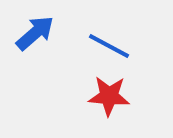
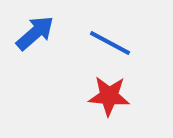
blue line: moved 1 px right, 3 px up
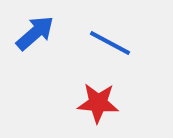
red star: moved 11 px left, 7 px down
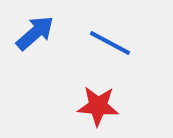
red star: moved 3 px down
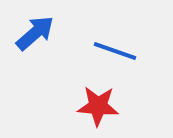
blue line: moved 5 px right, 8 px down; rotated 9 degrees counterclockwise
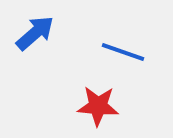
blue line: moved 8 px right, 1 px down
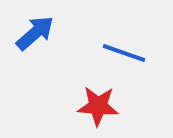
blue line: moved 1 px right, 1 px down
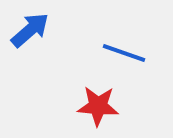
blue arrow: moved 5 px left, 3 px up
